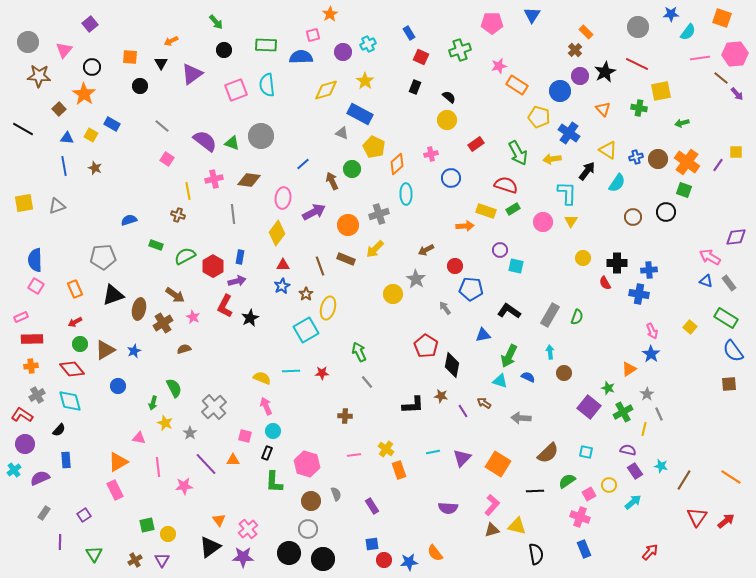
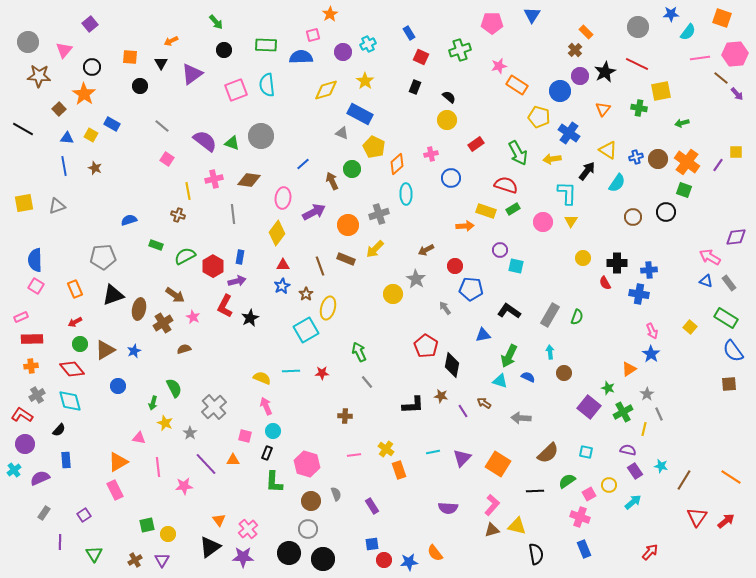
orange triangle at (603, 109): rotated 21 degrees clockwise
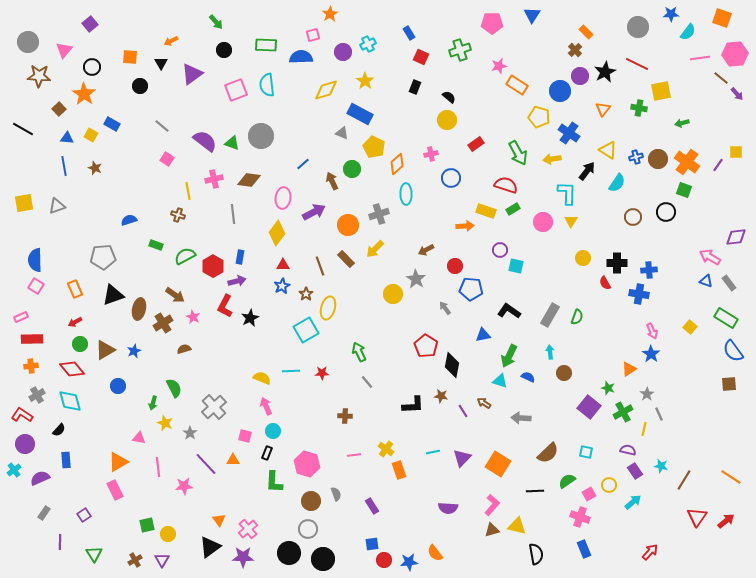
brown rectangle at (346, 259): rotated 24 degrees clockwise
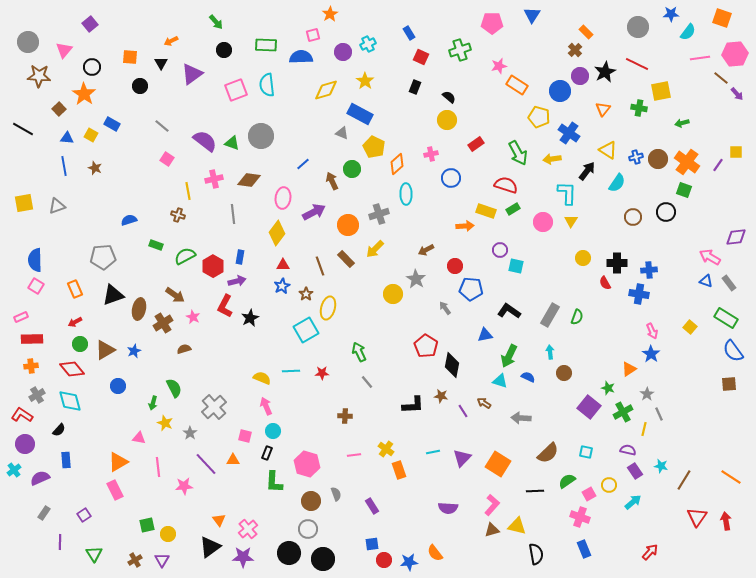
blue triangle at (483, 335): moved 2 px right
red arrow at (726, 521): rotated 60 degrees counterclockwise
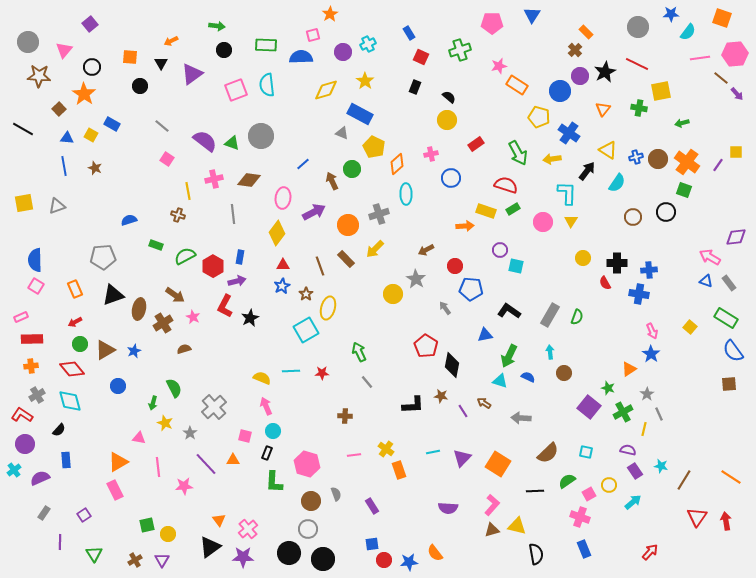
green arrow at (216, 22): moved 1 px right, 4 px down; rotated 42 degrees counterclockwise
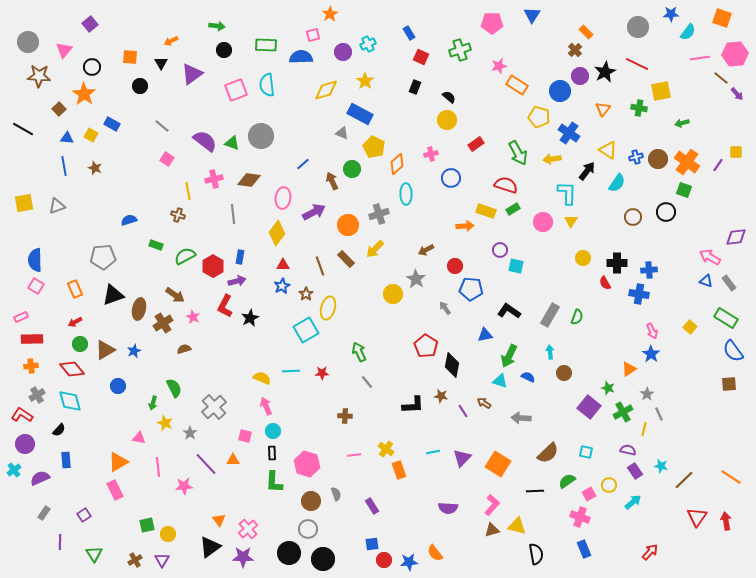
black rectangle at (267, 453): moved 5 px right; rotated 24 degrees counterclockwise
brown line at (684, 480): rotated 15 degrees clockwise
